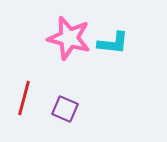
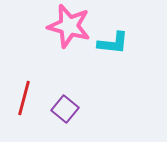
pink star: moved 12 px up
purple square: rotated 16 degrees clockwise
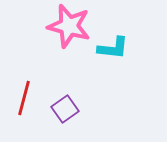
cyan L-shape: moved 5 px down
purple square: rotated 16 degrees clockwise
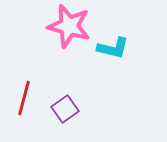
cyan L-shape: rotated 8 degrees clockwise
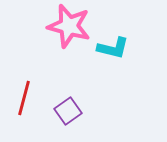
purple square: moved 3 px right, 2 px down
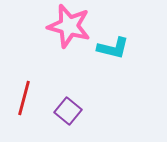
purple square: rotated 16 degrees counterclockwise
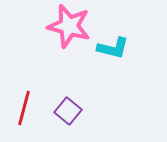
red line: moved 10 px down
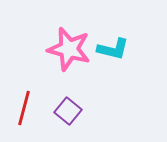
pink star: moved 23 px down
cyan L-shape: moved 1 px down
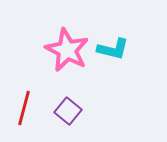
pink star: moved 2 px left, 1 px down; rotated 12 degrees clockwise
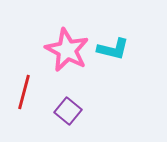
red line: moved 16 px up
